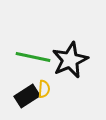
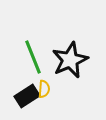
green line: rotated 56 degrees clockwise
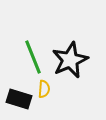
black rectangle: moved 8 px left, 3 px down; rotated 50 degrees clockwise
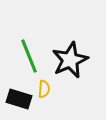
green line: moved 4 px left, 1 px up
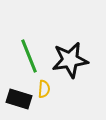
black star: rotated 15 degrees clockwise
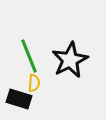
black star: rotated 18 degrees counterclockwise
yellow semicircle: moved 10 px left, 6 px up
